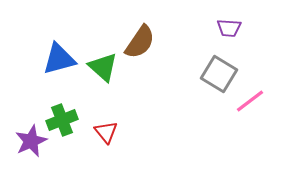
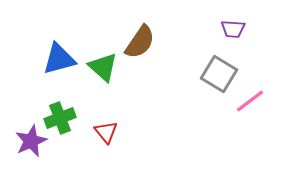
purple trapezoid: moved 4 px right, 1 px down
green cross: moved 2 px left, 2 px up
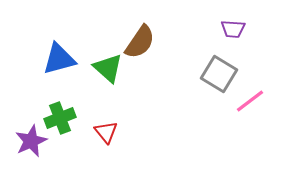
green triangle: moved 5 px right, 1 px down
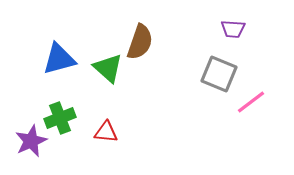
brown semicircle: rotated 15 degrees counterclockwise
gray square: rotated 9 degrees counterclockwise
pink line: moved 1 px right, 1 px down
red triangle: rotated 45 degrees counterclockwise
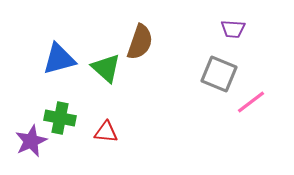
green triangle: moved 2 px left
green cross: rotated 32 degrees clockwise
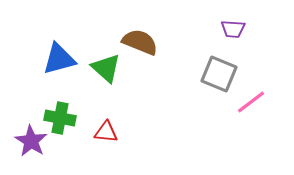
brown semicircle: rotated 87 degrees counterclockwise
purple star: rotated 16 degrees counterclockwise
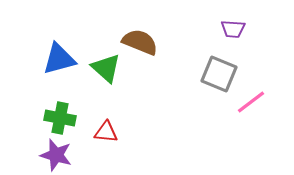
purple star: moved 25 px right, 14 px down; rotated 16 degrees counterclockwise
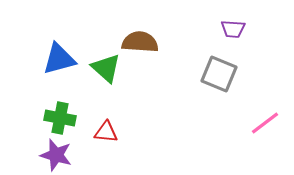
brown semicircle: rotated 18 degrees counterclockwise
pink line: moved 14 px right, 21 px down
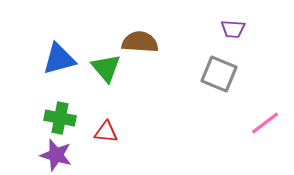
green triangle: rotated 8 degrees clockwise
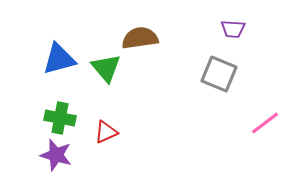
brown semicircle: moved 4 px up; rotated 12 degrees counterclockwise
red triangle: rotated 30 degrees counterclockwise
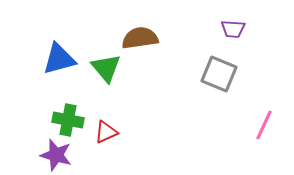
green cross: moved 8 px right, 2 px down
pink line: moved 1 px left, 2 px down; rotated 28 degrees counterclockwise
